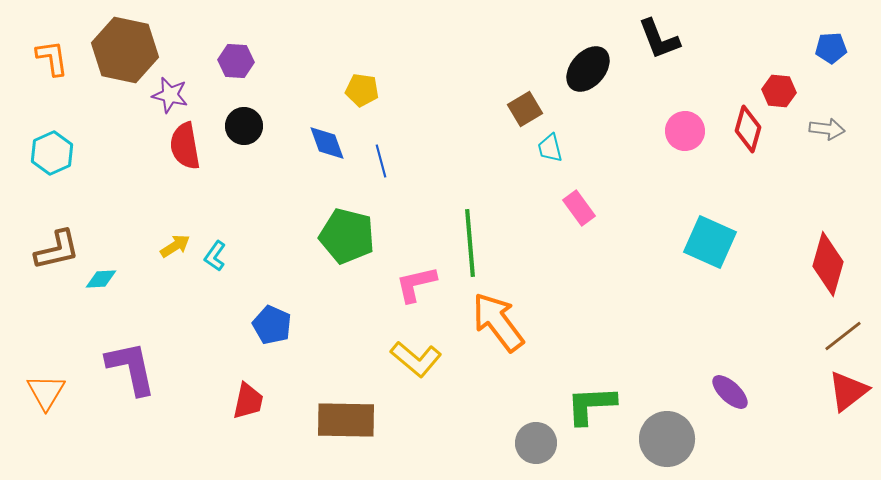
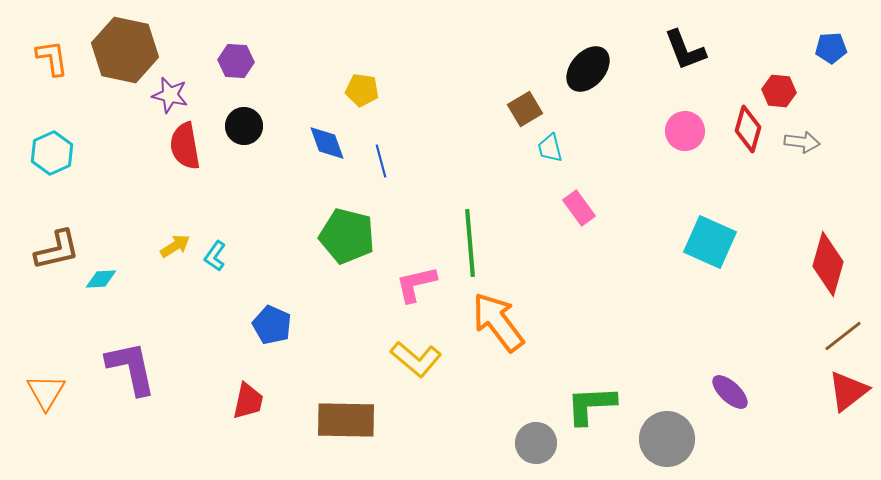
black L-shape at (659, 39): moved 26 px right, 11 px down
gray arrow at (827, 129): moved 25 px left, 13 px down
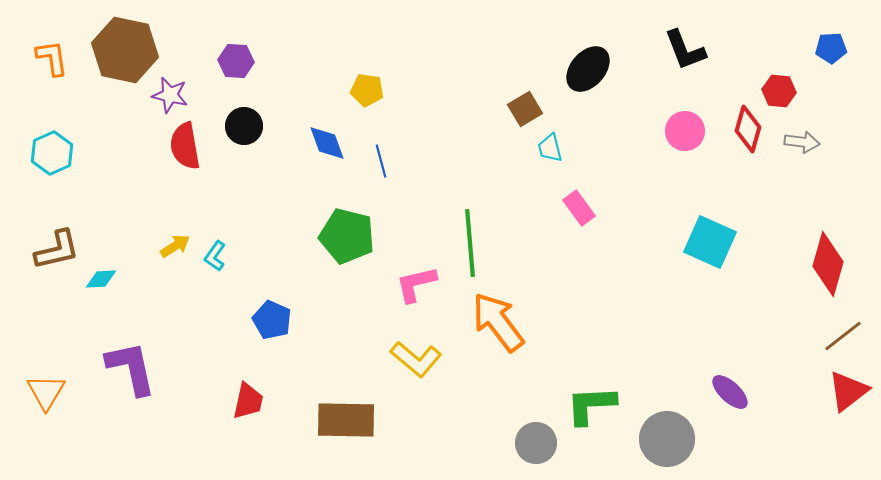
yellow pentagon at (362, 90): moved 5 px right
blue pentagon at (272, 325): moved 5 px up
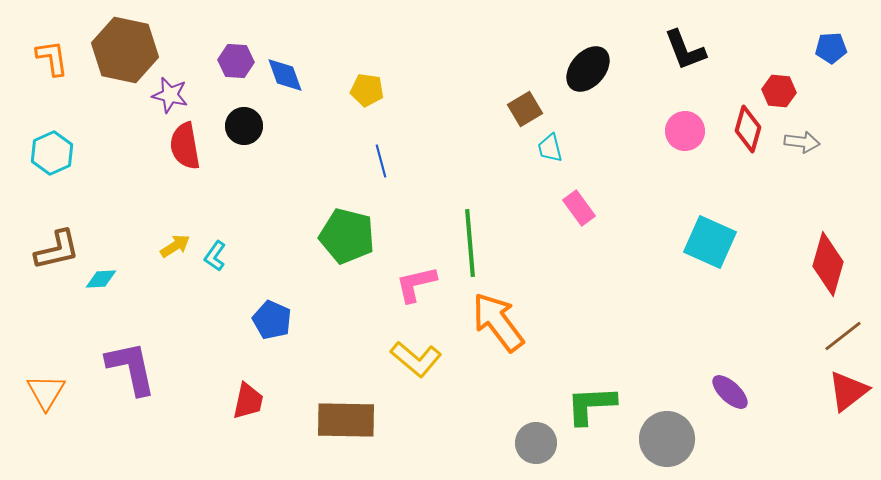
blue diamond at (327, 143): moved 42 px left, 68 px up
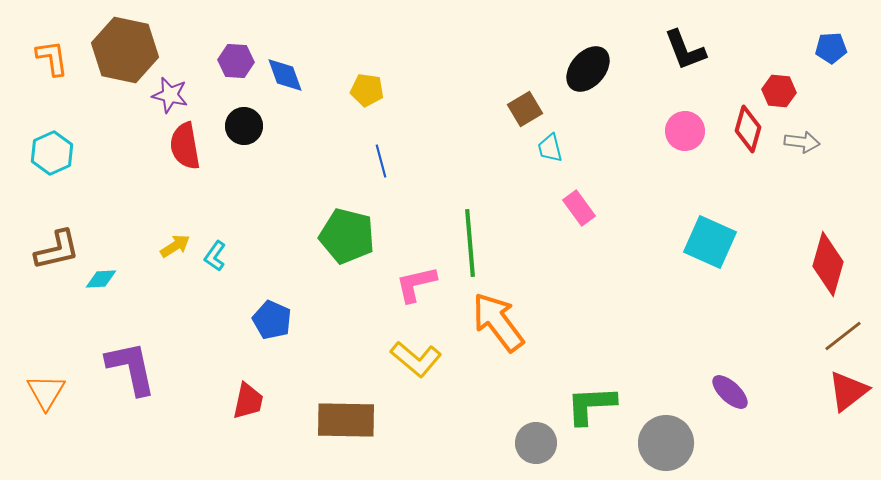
gray circle at (667, 439): moved 1 px left, 4 px down
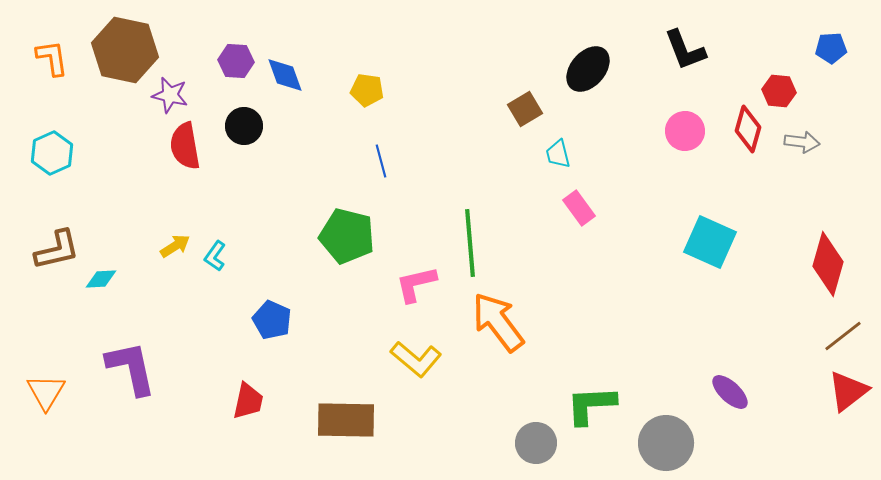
cyan trapezoid at (550, 148): moved 8 px right, 6 px down
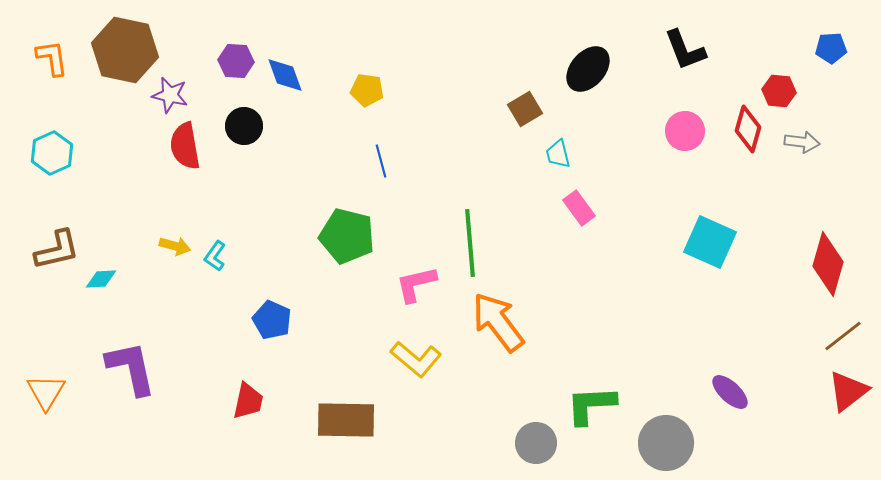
yellow arrow at (175, 246): rotated 48 degrees clockwise
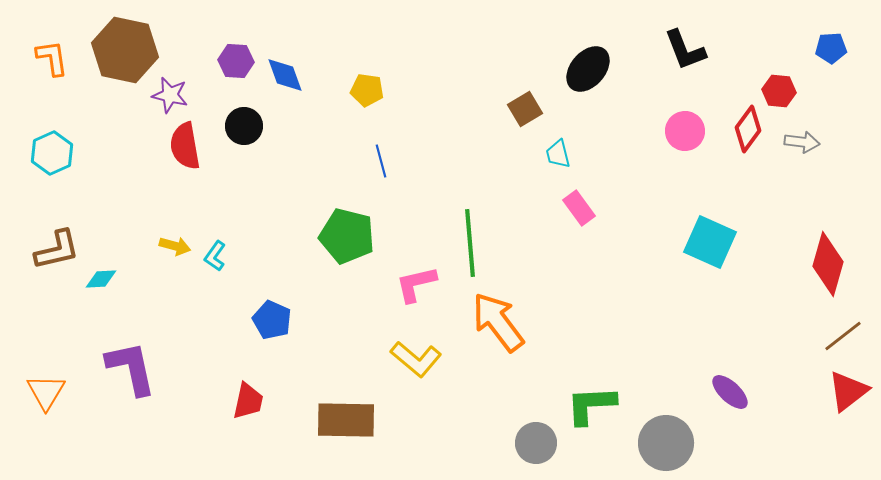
red diamond at (748, 129): rotated 21 degrees clockwise
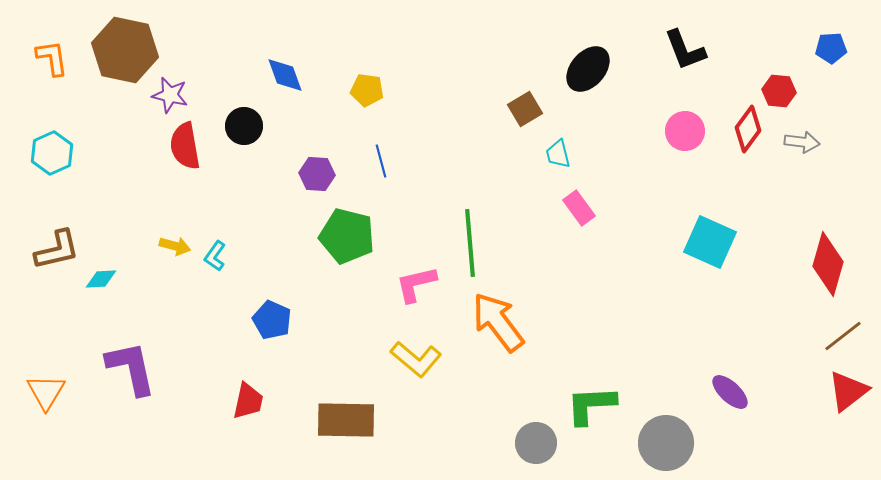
purple hexagon at (236, 61): moved 81 px right, 113 px down
